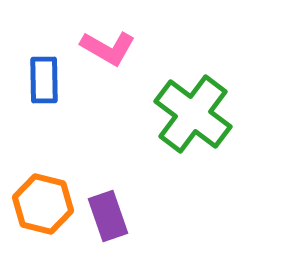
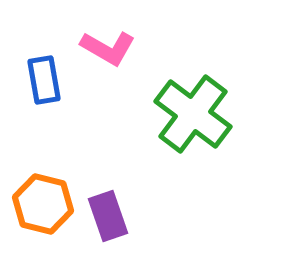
blue rectangle: rotated 9 degrees counterclockwise
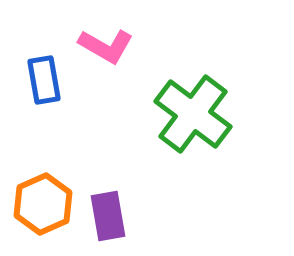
pink L-shape: moved 2 px left, 2 px up
orange hexagon: rotated 22 degrees clockwise
purple rectangle: rotated 9 degrees clockwise
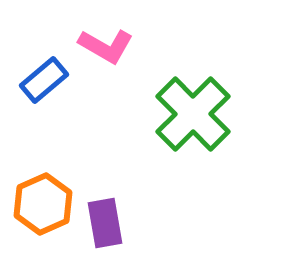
blue rectangle: rotated 60 degrees clockwise
green cross: rotated 8 degrees clockwise
purple rectangle: moved 3 px left, 7 px down
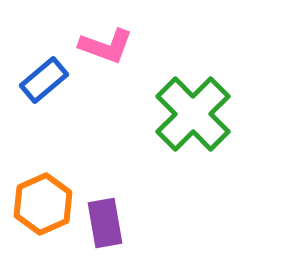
pink L-shape: rotated 10 degrees counterclockwise
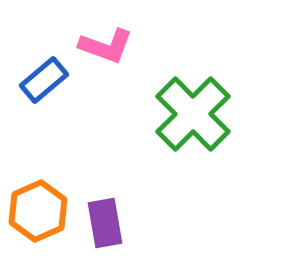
orange hexagon: moved 5 px left, 7 px down
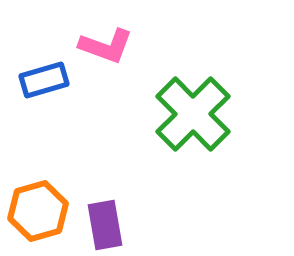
blue rectangle: rotated 24 degrees clockwise
orange hexagon: rotated 8 degrees clockwise
purple rectangle: moved 2 px down
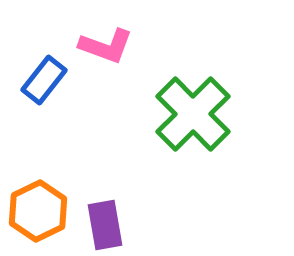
blue rectangle: rotated 36 degrees counterclockwise
orange hexagon: rotated 10 degrees counterclockwise
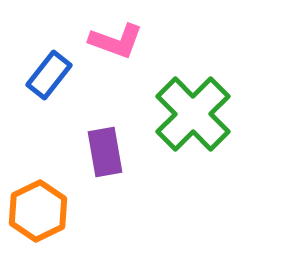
pink L-shape: moved 10 px right, 5 px up
blue rectangle: moved 5 px right, 5 px up
purple rectangle: moved 73 px up
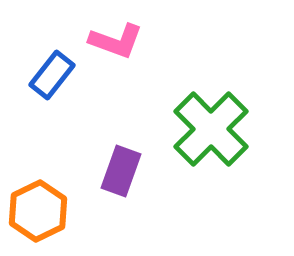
blue rectangle: moved 3 px right
green cross: moved 18 px right, 15 px down
purple rectangle: moved 16 px right, 19 px down; rotated 30 degrees clockwise
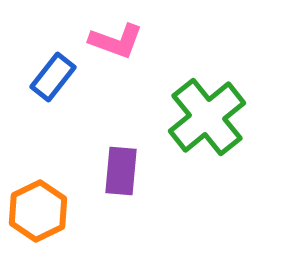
blue rectangle: moved 1 px right, 2 px down
green cross: moved 4 px left, 12 px up; rotated 6 degrees clockwise
purple rectangle: rotated 15 degrees counterclockwise
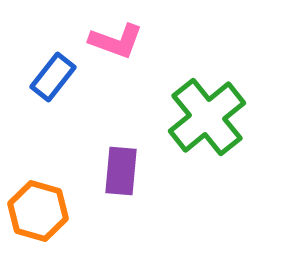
orange hexagon: rotated 18 degrees counterclockwise
